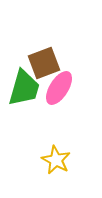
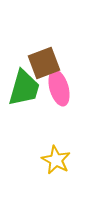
pink ellipse: rotated 48 degrees counterclockwise
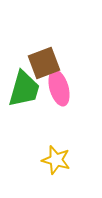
green trapezoid: moved 1 px down
yellow star: rotated 12 degrees counterclockwise
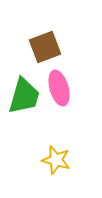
brown square: moved 1 px right, 16 px up
green trapezoid: moved 7 px down
